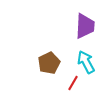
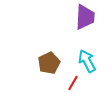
purple trapezoid: moved 9 px up
cyan arrow: moved 1 px right, 1 px up
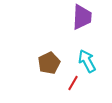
purple trapezoid: moved 3 px left
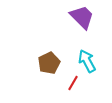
purple trapezoid: rotated 48 degrees counterclockwise
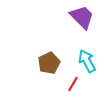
red line: moved 1 px down
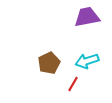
purple trapezoid: moved 5 px right; rotated 56 degrees counterclockwise
cyan arrow: rotated 80 degrees counterclockwise
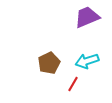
purple trapezoid: rotated 12 degrees counterclockwise
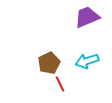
red line: moved 13 px left; rotated 56 degrees counterclockwise
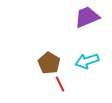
brown pentagon: rotated 15 degrees counterclockwise
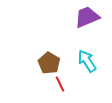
cyan arrow: rotated 75 degrees clockwise
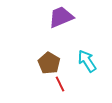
purple trapezoid: moved 26 px left
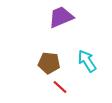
brown pentagon: rotated 25 degrees counterclockwise
red line: moved 3 px down; rotated 21 degrees counterclockwise
